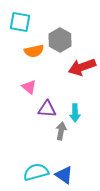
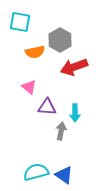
orange semicircle: moved 1 px right, 1 px down
red arrow: moved 8 px left
purple triangle: moved 2 px up
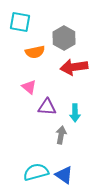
gray hexagon: moved 4 px right, 2 px up
red arrow: rotated 12 degrees clockwise
gray arrow: moved 4 px down
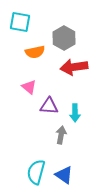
purple triangle: moved 2 px right, 1 px up
cyan semicircle: rotated 60 degrees counterclockwise
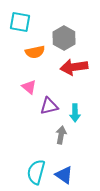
purple triangle: rotated 18 degrees counterclockwise
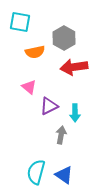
purple triangle: rotated 12 degrees counterclockwise
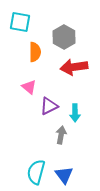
gray hexagon: moved 1 px up
orange semicircle: rotated 78 degrees counterclockwise
blue triangle: rotated 18 degrees clockwise
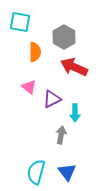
red arrow: rotated 32 degrees clockwise
purple triangle: moved 3 px right, 7 px up
blue triangle: moved 3 px right, 3 px up
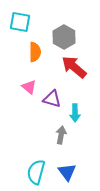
red arrow: rotated 16 degrees clockwise
purple triangle: rotated 42 degrees clockwise
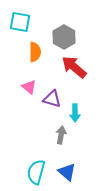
blue triangle: rotated 12 degrees counterclockwise
